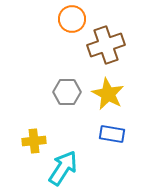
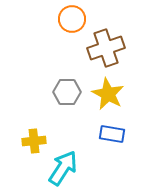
brown cross: moved 3 px down
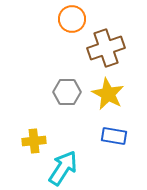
blue rectangle: moved 2 px right, 2 px down
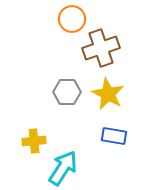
brown cross: moved 5 px left
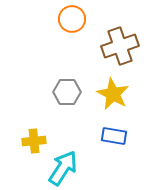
brown cross: moved 19 px right, 2 px up
yellow star: moved 5 px right
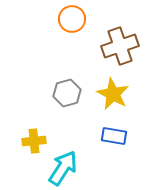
gray hexagon: moved 1 px down; rotated 16 degrees counterclockwise
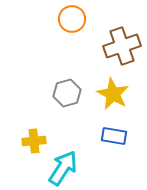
brown cross: moved 2 px right
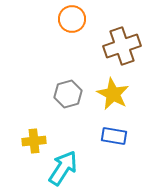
gray hexagon: moved 1 px right, 1 px down
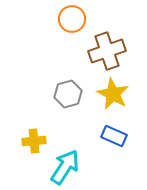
brown cross: moved 15 px left, 5 px down
blue rectangle: rotated 15 degrees clockwise
cyan arrow: moved 2 px right, 1 px up
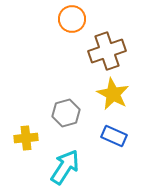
gray hexagon: moved 2 px left, 19 px down
yellow cross: moved 8 px left, 3 px up
